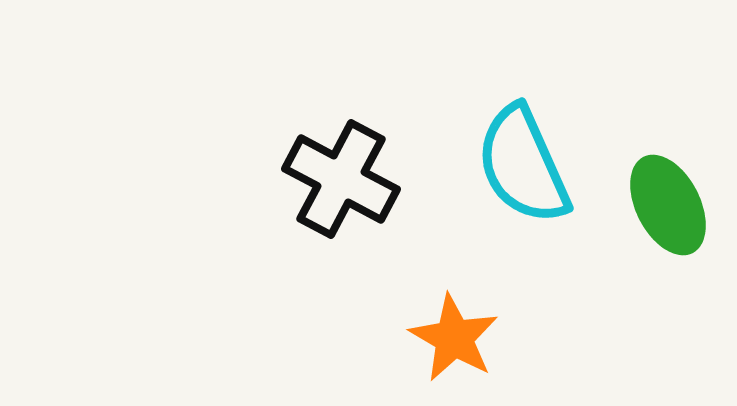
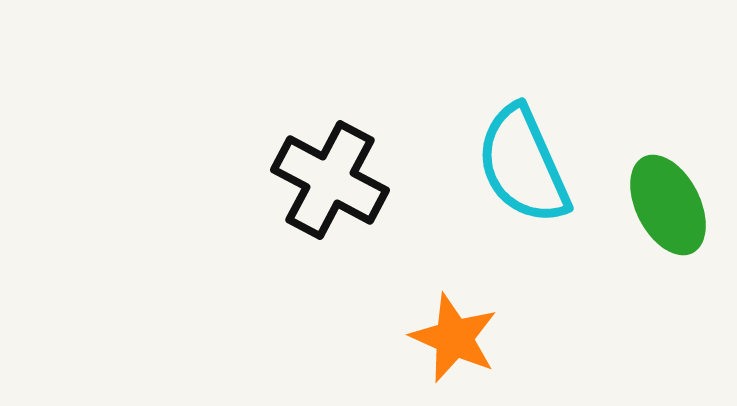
black cross: moved 11 px left, 1 px down
orange star: rotated 6 degrees counterclockwise
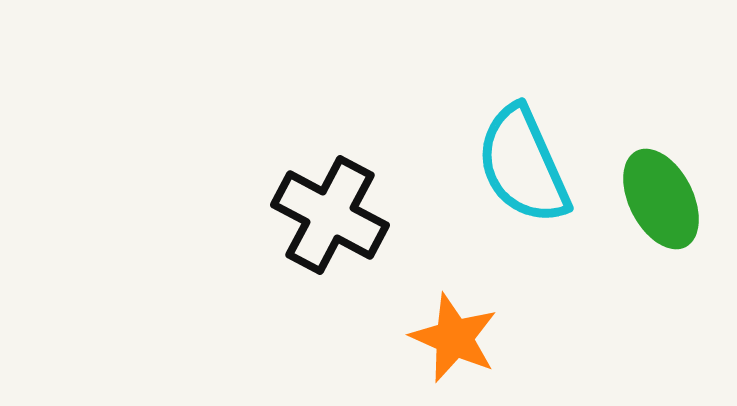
black cross: moved 35 px down
green ellipse: moved 7 px left, 6 px up
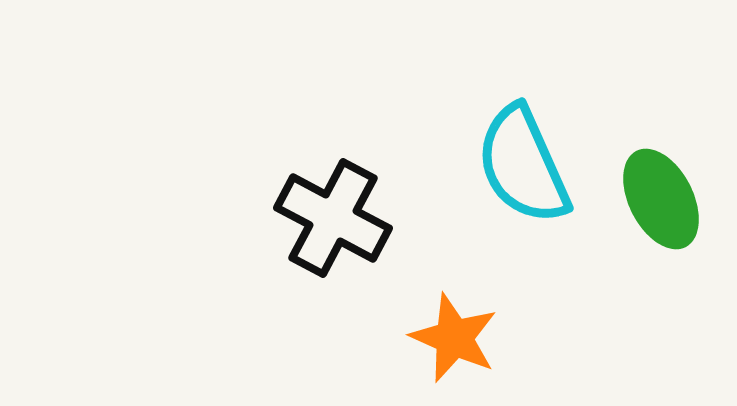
black cross: moved 3 px right, 3 px down
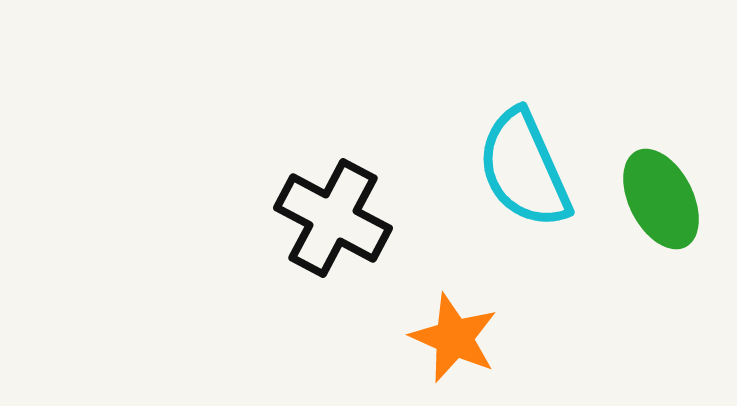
cyan semicircle: moved 1 px right, 4 px down
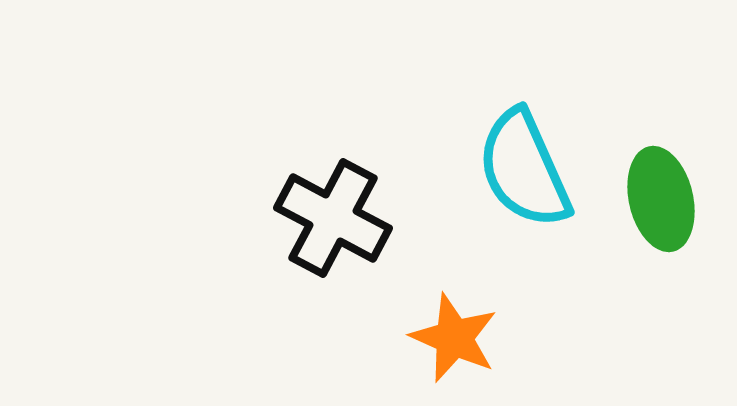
green ellipse: rotated 14 degrees clockwise
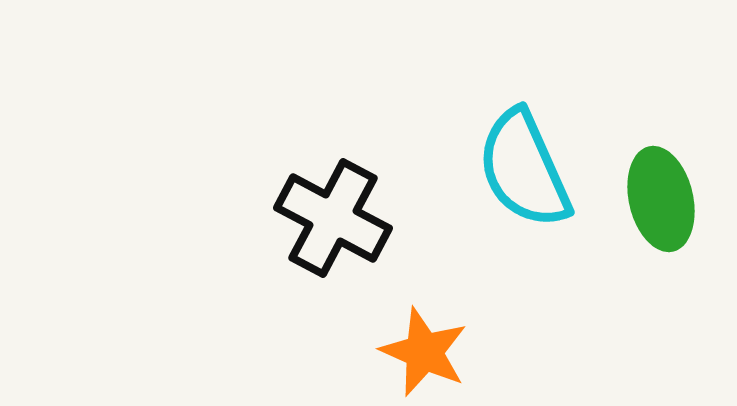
orange star: moved 30 px left, 14 px down
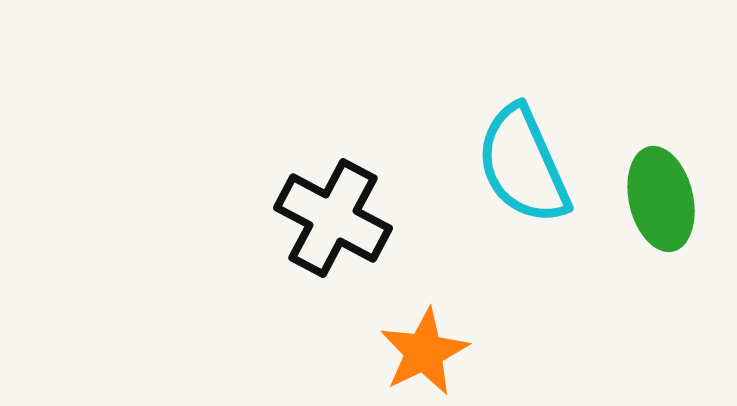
cyan semicircle: moved 1 px left, 4 px up
orange star: rotated 22 degrees clockwise
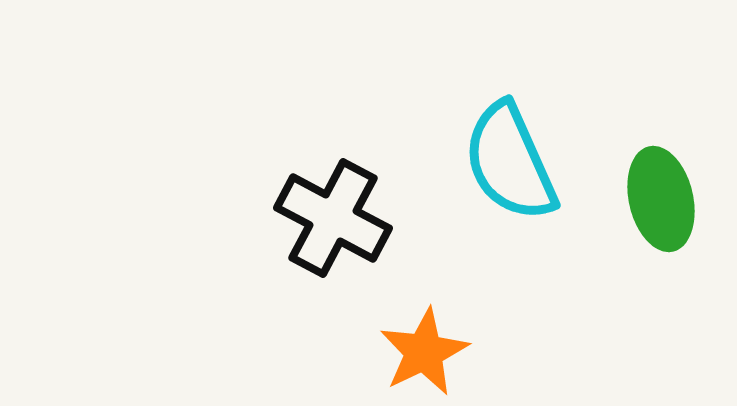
cyan semicircle: moved 13 px left, 3 px up
